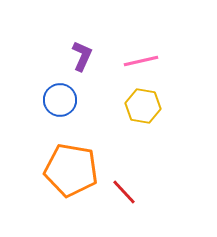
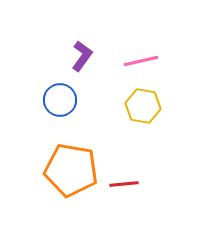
purple L-shape: rotated 12 degrees clockwise
red line: moved 8 px up; rotated 52 degrees counterclockwise
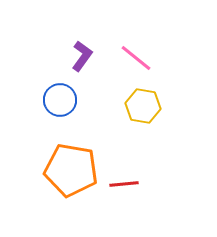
pink line: moved 5 px left, 3 px up; rotated 52 degrees clockwise
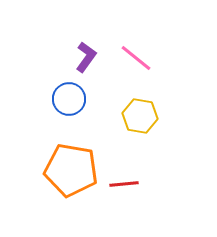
purple L-shape: moved 4 px right, 1 px down
blue circle: moved 9 px right, 1 px up
yellow hexagon: moved 3 px left, 10 px down
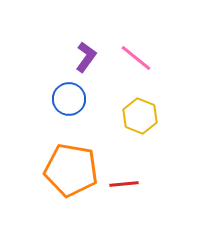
yellow hexagon: rotated 12 degrees clockwise
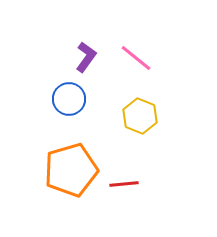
orange pentagon: rotated 26 degrees counterclockwise
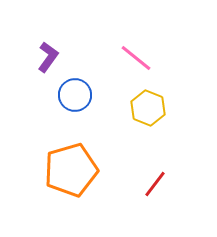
purple L-shape: moved 38 px left
blue circle: moved 6 px right, 4 px up
yellow hexagon: moved 8 px right, 8 px up
red line: moved 31 px right; rotated 48 degrees counterclockwise
